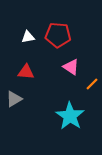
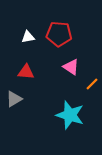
red pentagon: moved 1 px right, 1 px up
cyan star: moved 1 px up; rotated 16 degrees counterclockwise
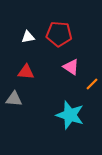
gray triangle: rotated 36 degrees clockwise
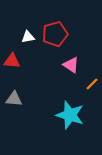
red pentagon: moved 4 px left; rotated 20 degrees counterclockwise
pink triangle: moved 2 px up
red triangle: moved 14 px left, 11 px up
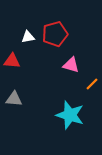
pink triangle: rotated 18 degrees counterclockwise
